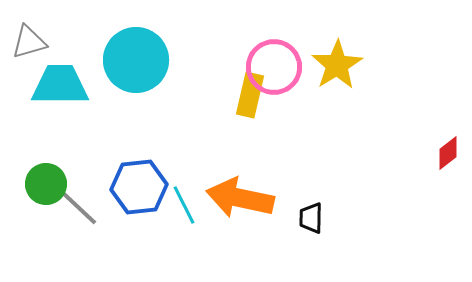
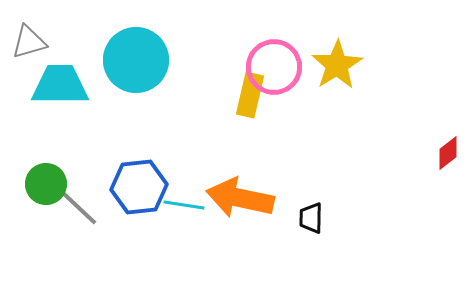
cyan line: rotated 54 degrees counterclockwise
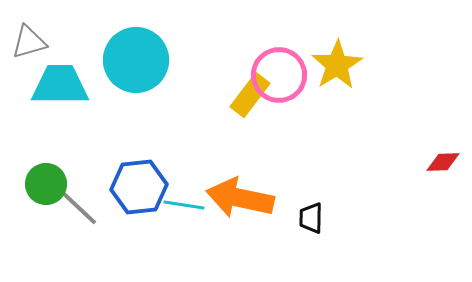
pink circle: moved 5 px right, 8 px down
yellow rectangle: rotated 24 degrees clockwise
red diamond: moved 5 px left, 9 px down; rotated 36 degrees clockwise
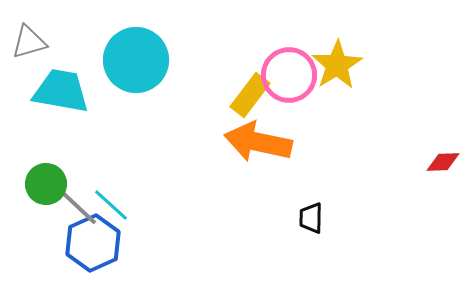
pink circle: moved 10 px right
cyan trapezoid: moved 1 px right, 6 px down; rotated 10 degrees clockwise
blue hexagon: moved 46 px left, 56 px down; rotated 18 degrees counterclockwise
orange arrow: moved 18 px right, 56 px up
cyan line: moved 73 px left; rotated 33 degrees clockwise
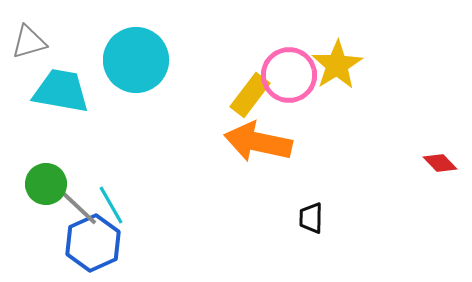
red diamond: moved 3 px left, 1 px down; rotated 48 degrees clockwise
cyan line: rotated 18 degrees clockwise
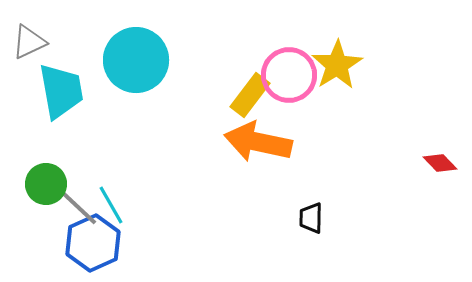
gray triangle: rotated 9 degrees counterclockwise
cyan trapezoid: rotated 70 degrees clockwise
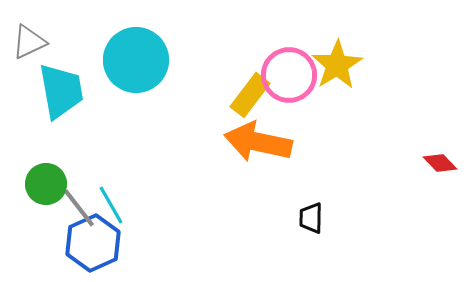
gray line: rotated 9 degrees clockwise
